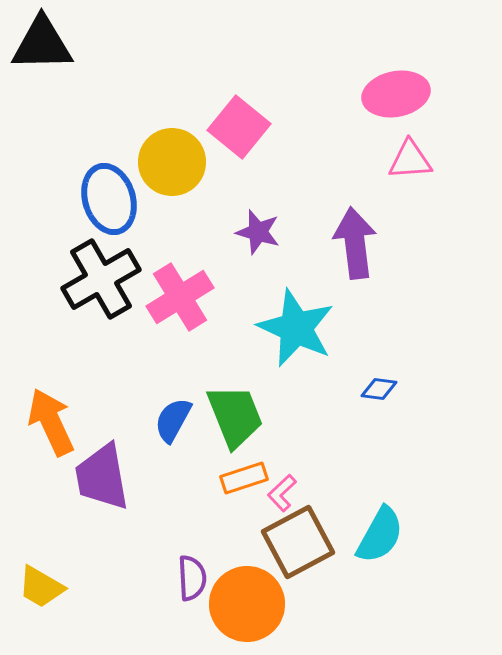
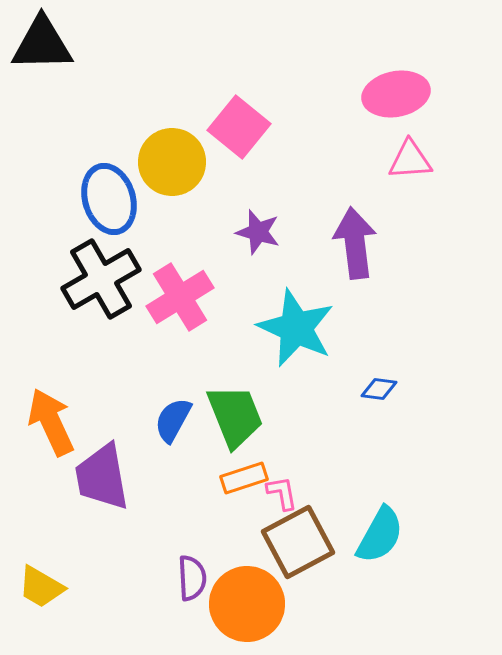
pink L-shape: rotated 123 degrees clockwise
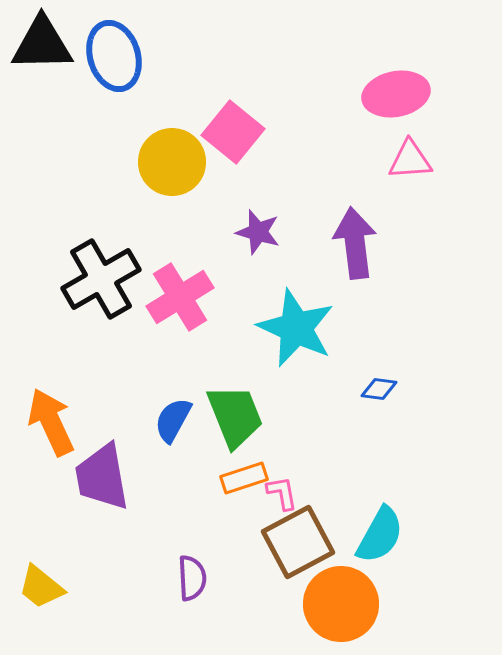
pink square: moved 6 px left, 5 px down
blue ellipse: moved 5 px right, 143 px up
yellow trapezoid: rotated 9 degrees clockwise
orange circle: moved 94 px right
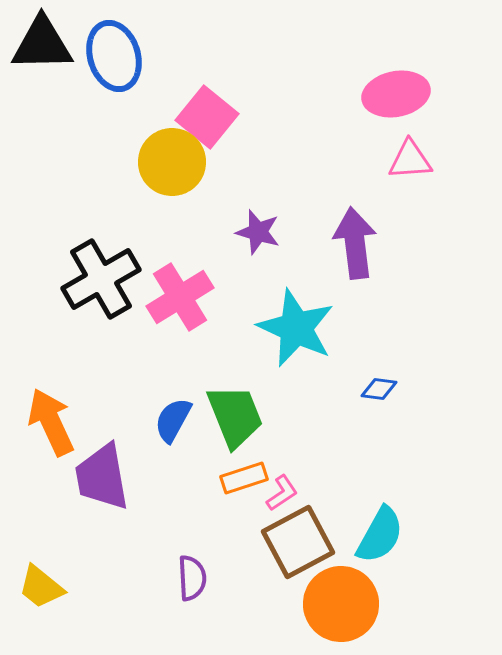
pink square: moved 26 px left, 15 px up
pink L-shape: rotated 66 degrees clockwise
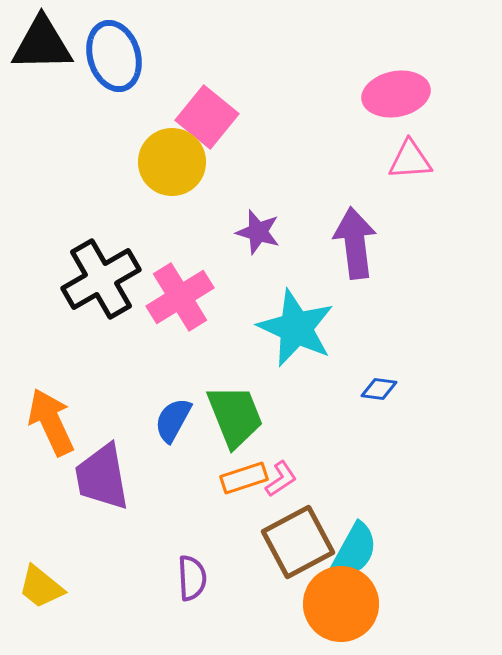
pink L-shape: moved 1 px left, 14 px up
cyan semicircle: moved 26 px left, 16 px down
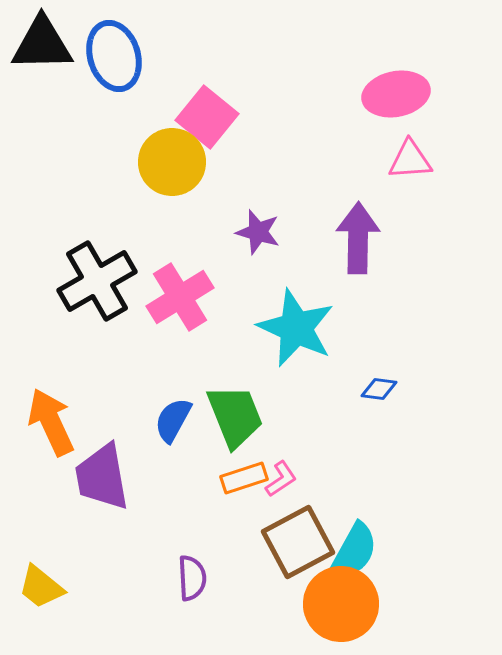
purple arrow: moved 3 px right, 5 px up; rotated 8 degrees clockwise
black cross: moved 4 px left, 2 px down
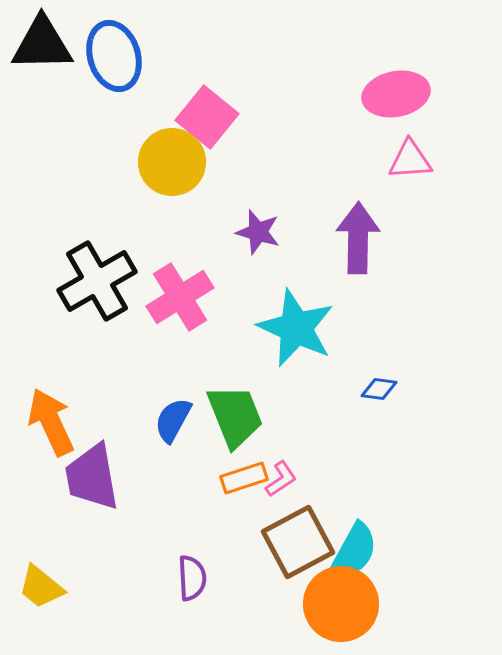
purple trapezoid: moved 10 px left
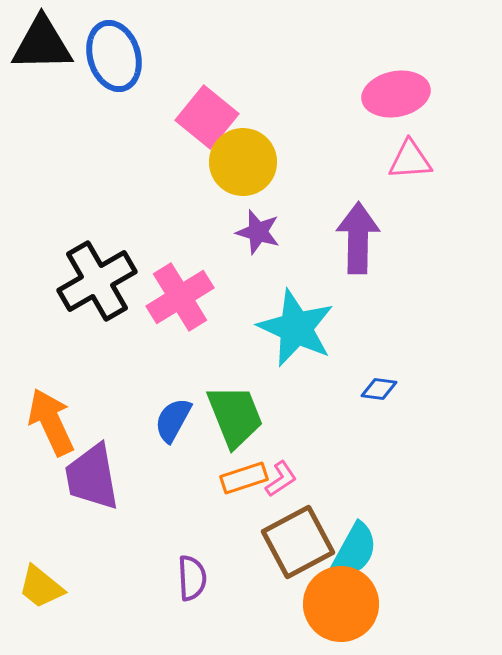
yellow circle: moved 71 px right
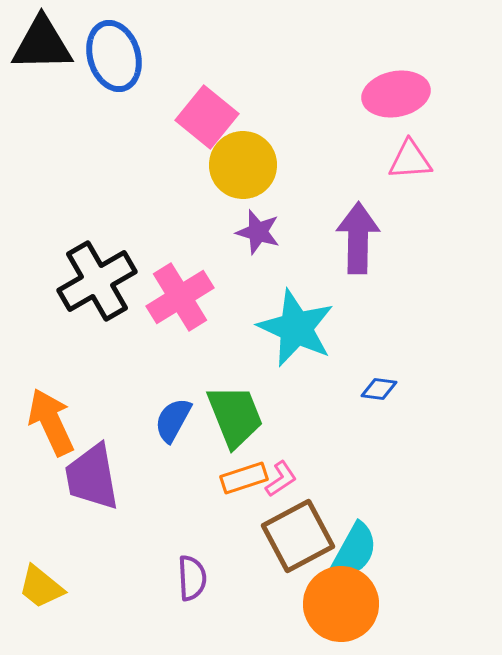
yellow circle: moved 3 px down
brown square: moved 6 px up
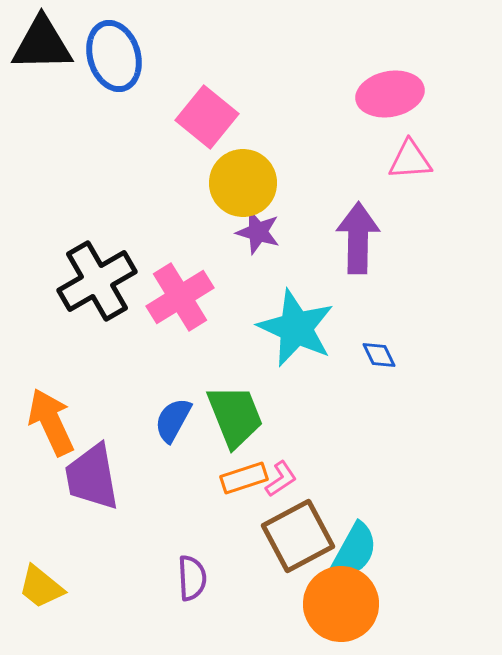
pink ellipse: moved 6 px left
yellow circle: moved 18 px down
blue diamond: moved 34 px up; rotated 57 degrees clockwise
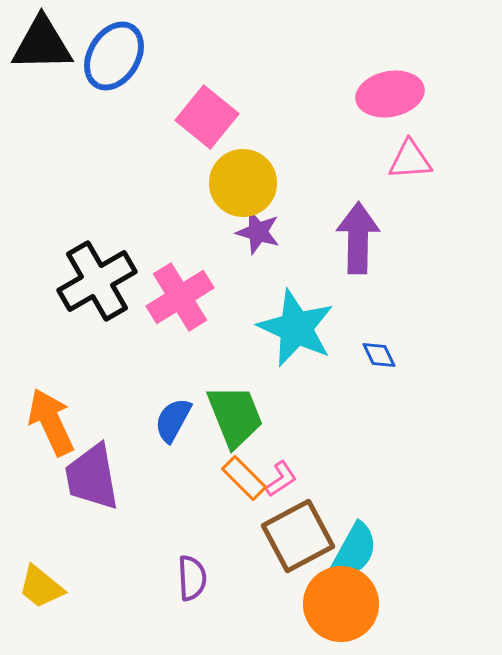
blue ellipse: rotated 48 degrees clockwise
orange rectangle: rotated 63 degrees clockwise
